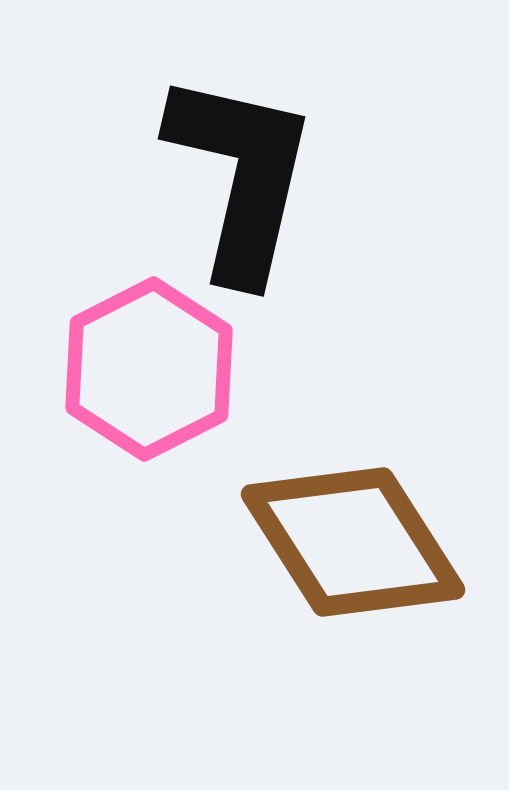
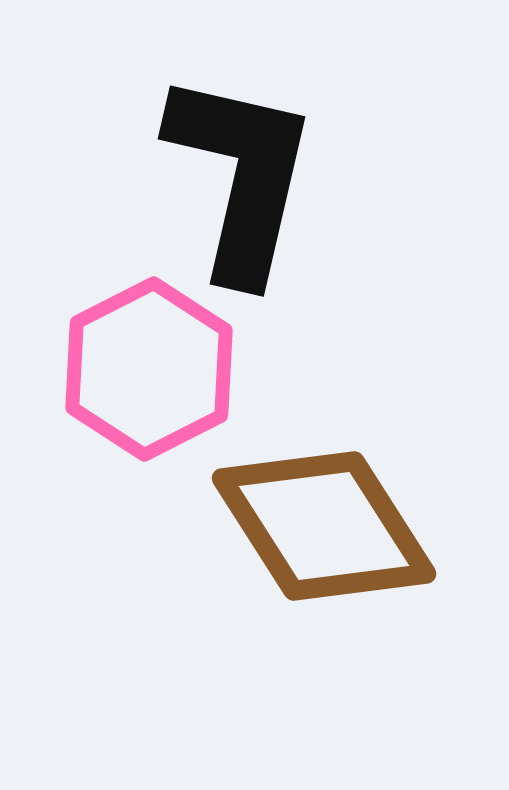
brown diamond: moved 29 px left, 16 px up
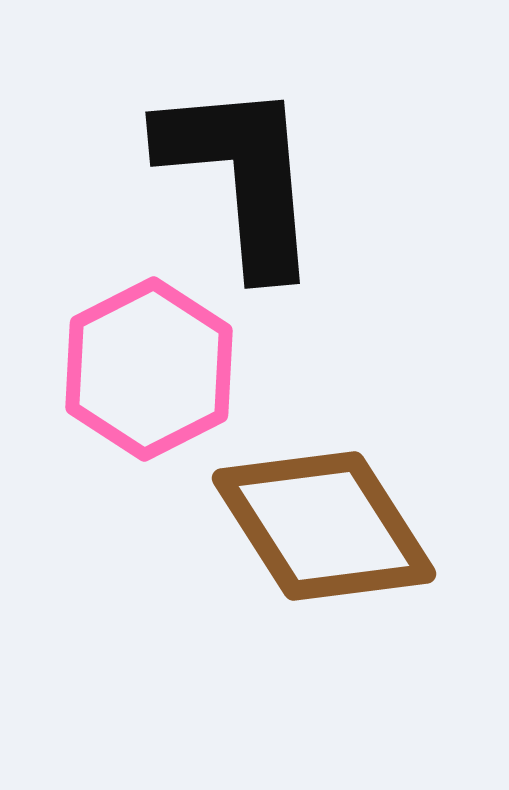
black L-shape: rotated 18 degrees counterclockwise
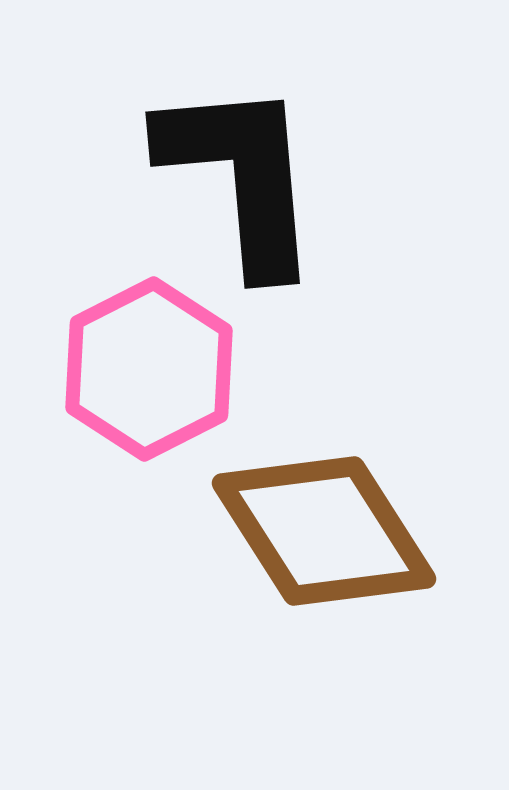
brown diamond: moved 5 px down
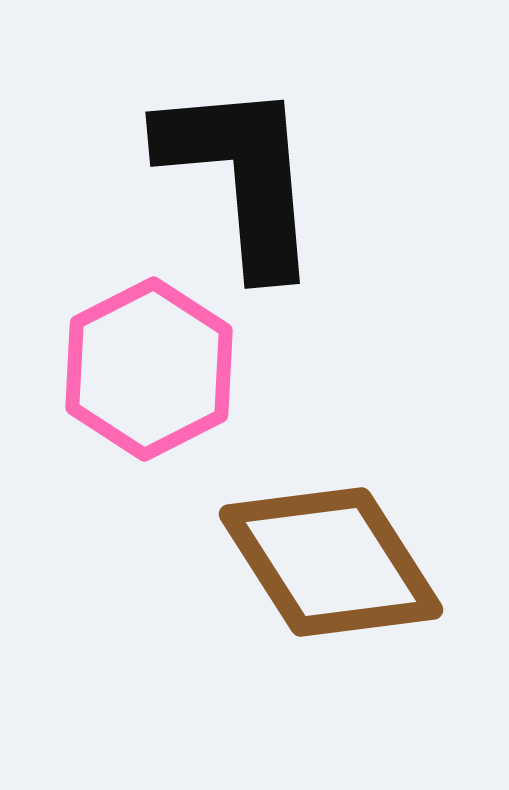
brown diamond: moved 7 px right, 31 px down
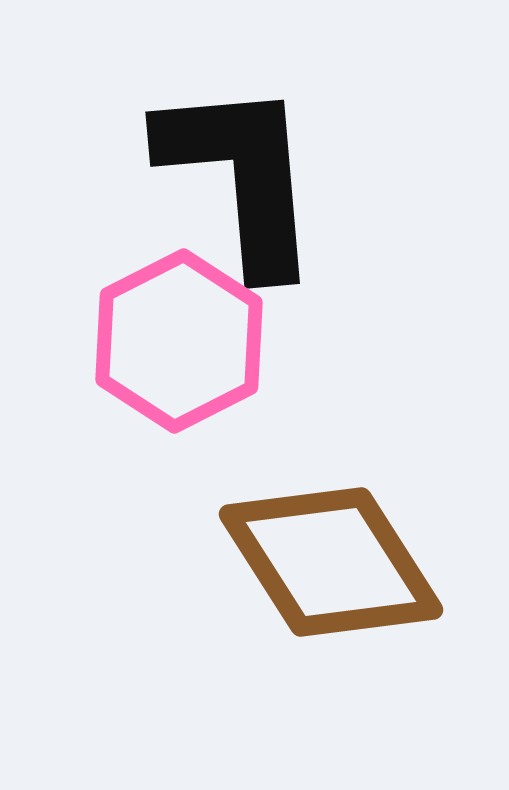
pink hexagon: moved 30 px right, 28 px up
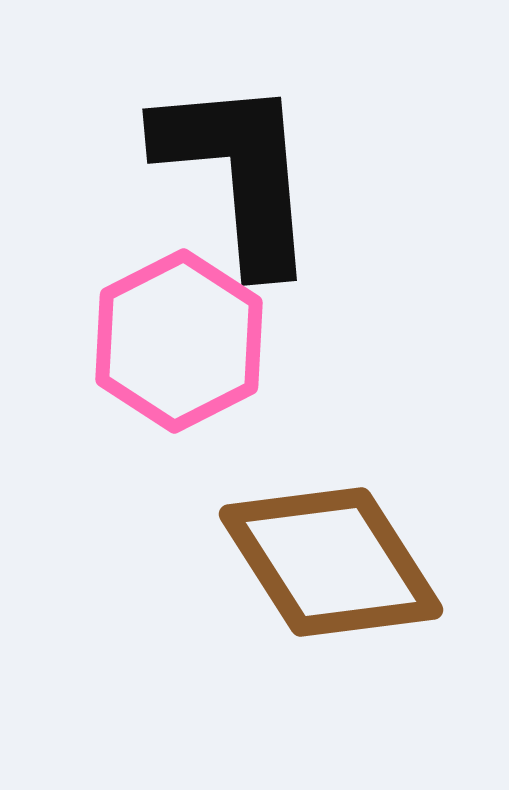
black L-shape: moved 3 px left, 3 px up
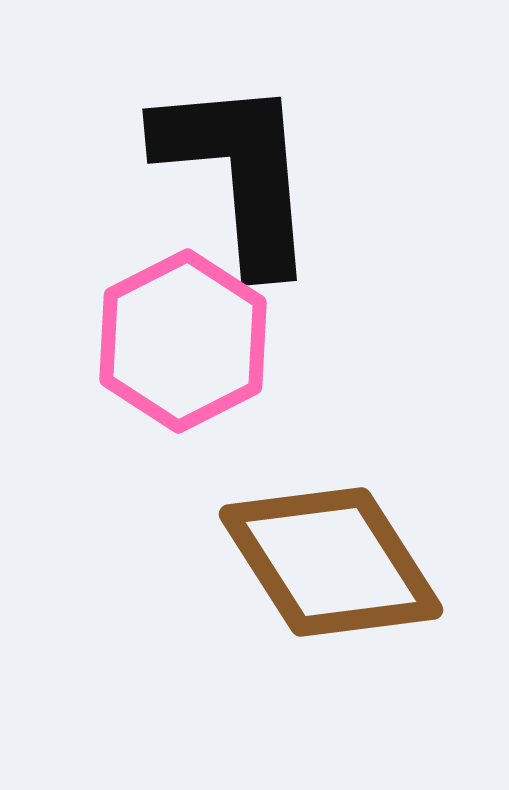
pink hexagon: moved 4 px right
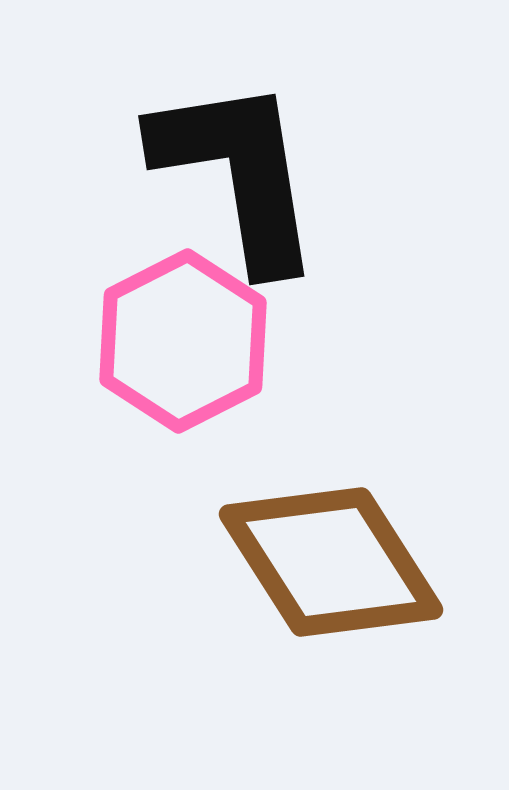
black L-shape: rotated 4 degrees counterclockwise
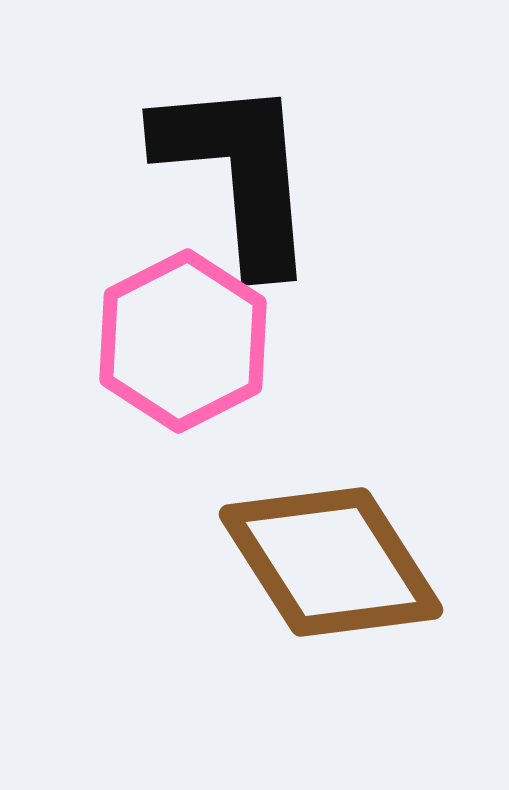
black L-shape: rotated 4 degrees clockwise
